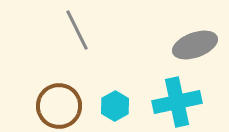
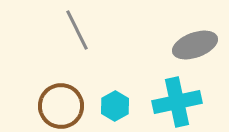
brown circle: moved 2 px right
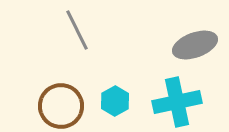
cyan hexagon: moved 5 px up
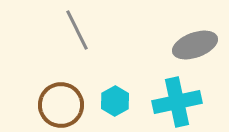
brown circle: moved 1 px up
